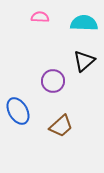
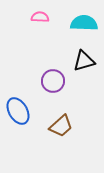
black triangle: rotated 25 degrees clockwise
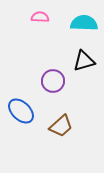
blue ellipse: moved 3 px right; rotated 16 degrees counterclockwise
